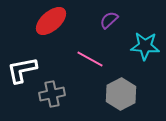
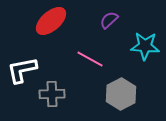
gray cross: rotated 10 degrees clockwise
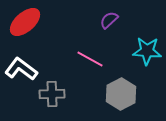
red ellipse: moved 26 px left, 1 px down
cyan star: moved 2 px right, 5 px down
white L-shape: moved 1 px left, 1 px up; rotated 48 degrees clockwise
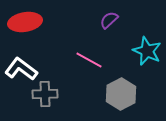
red ellipse: rotated 32 degrees clockwise
cyan star: rotated 20 degrees clockwise
pink line: moved 1 px left, 1 px down
gray cross: moved 7 px left
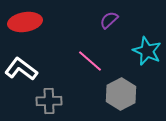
pink line: moved 1 px right, 1 px down; rotated 12 degrees clockwise
gray cross: moved 4 px right, 7 px down
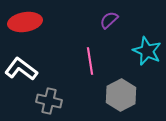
pink line: rotated 40 degrees clockwise
gray hexagon: moved 1 px down
gray cross: rotated 15 degrees clockwise
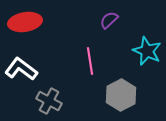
gray cross: rotated 15 degrees clockwise
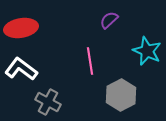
red ellipse: moved 4 px left, 6 px down
gray cross: moved 1 px left, 1 px down
